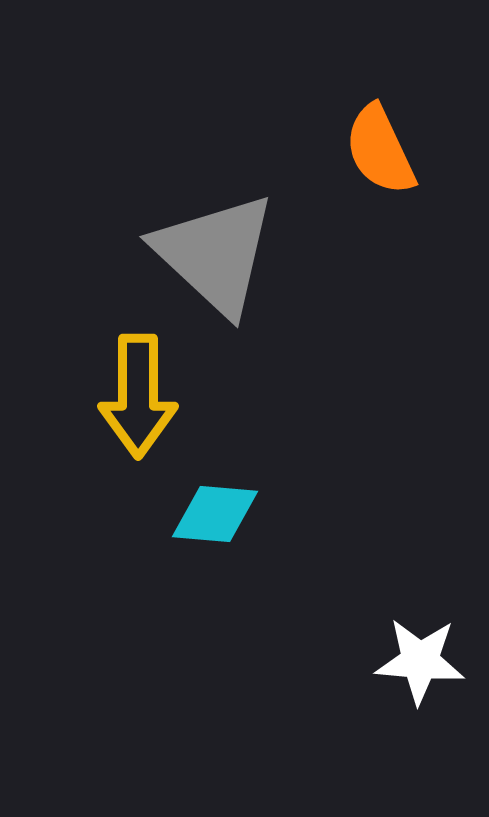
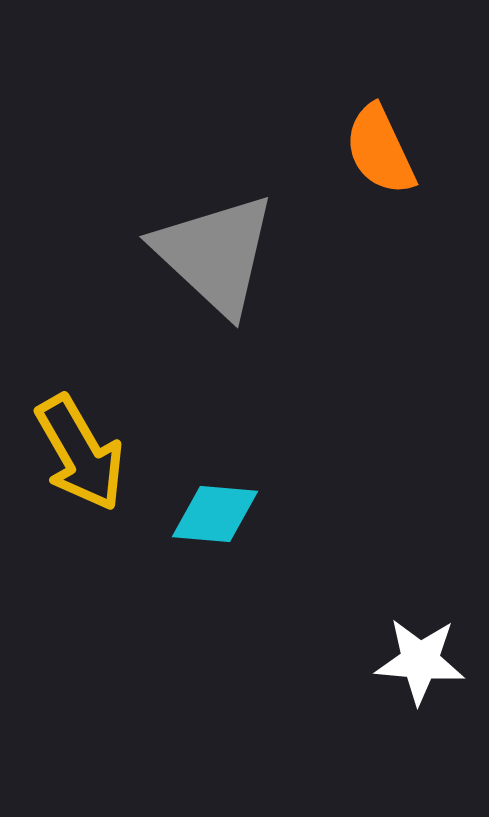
yellow arrow: moved 58 px left, 57 px down; rotated 30 degrees counterclockwise
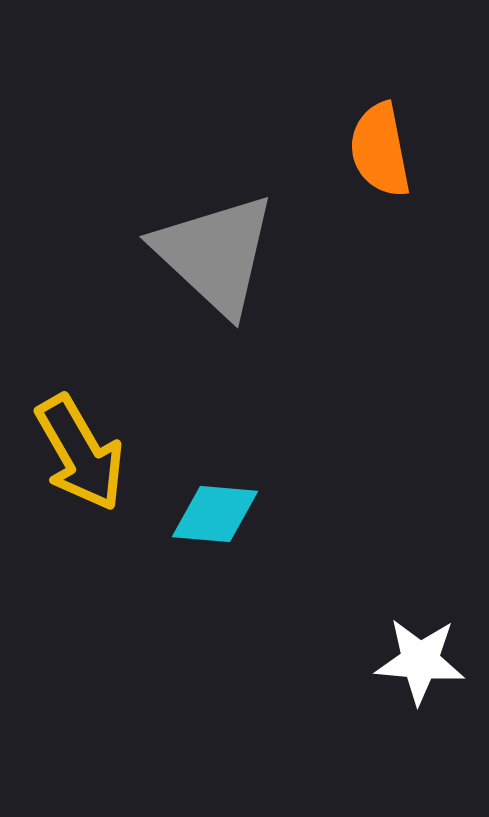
orange semicircle: rotated 14 degrees clockwise
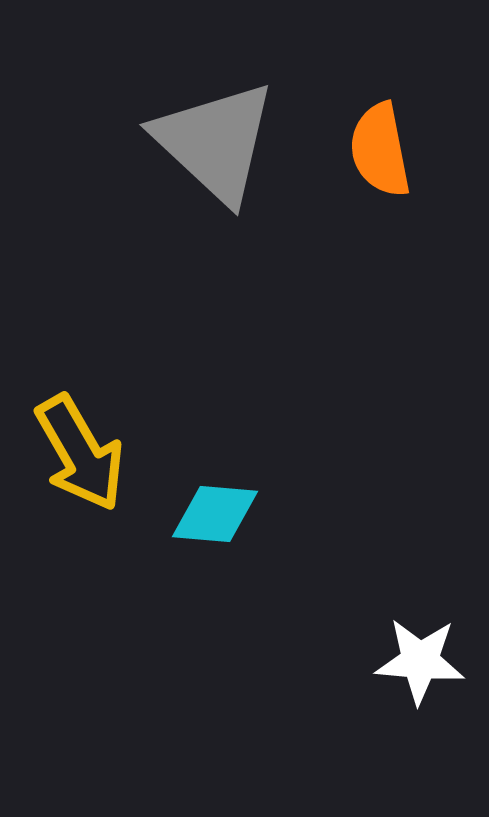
gray triangle: moved 112 px up
